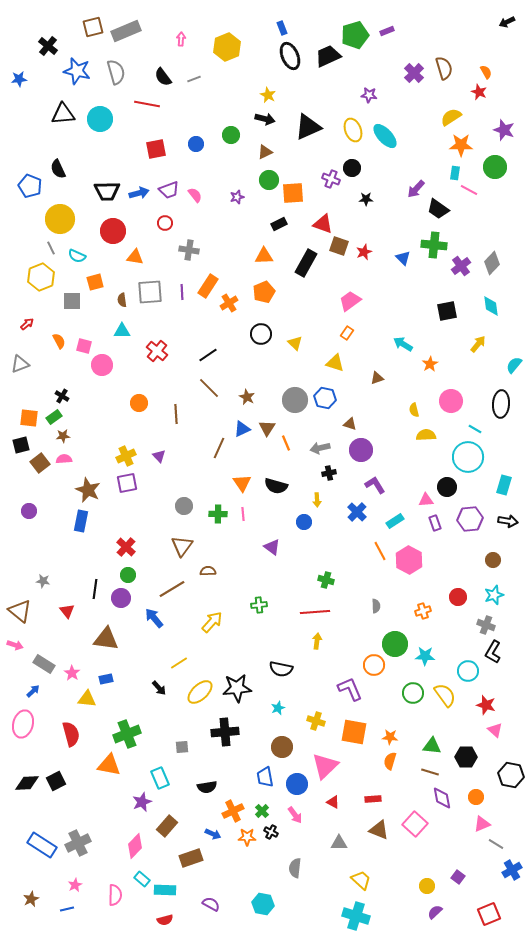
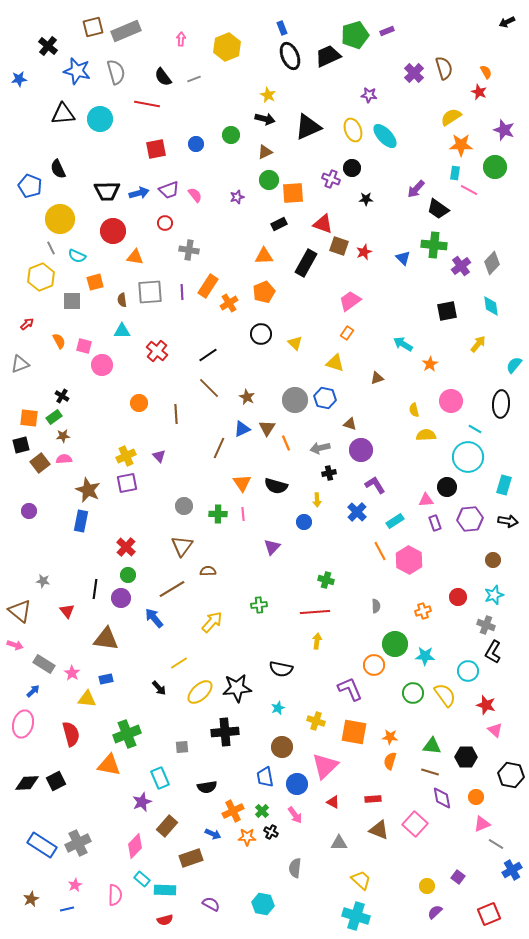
purple triangle at (272, 547): rotated 36 degrees clockwise
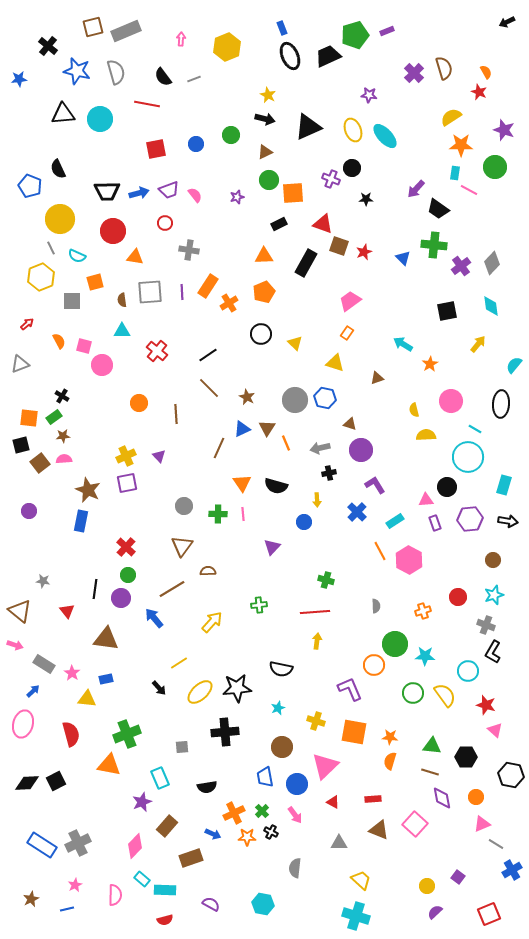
orange cross at (233, 811): moved 1 px right, 2 px down
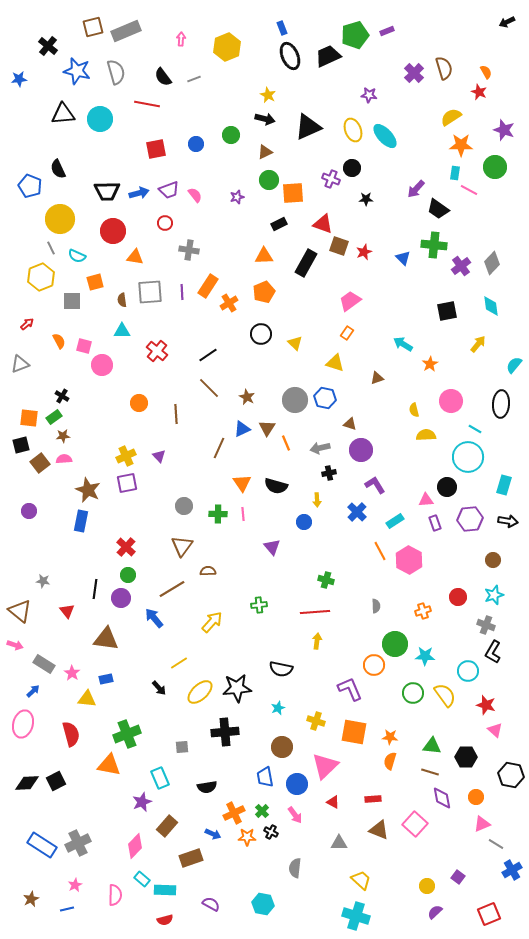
purple triangle at (272, 547): rotated 24 degrees counterclockwise
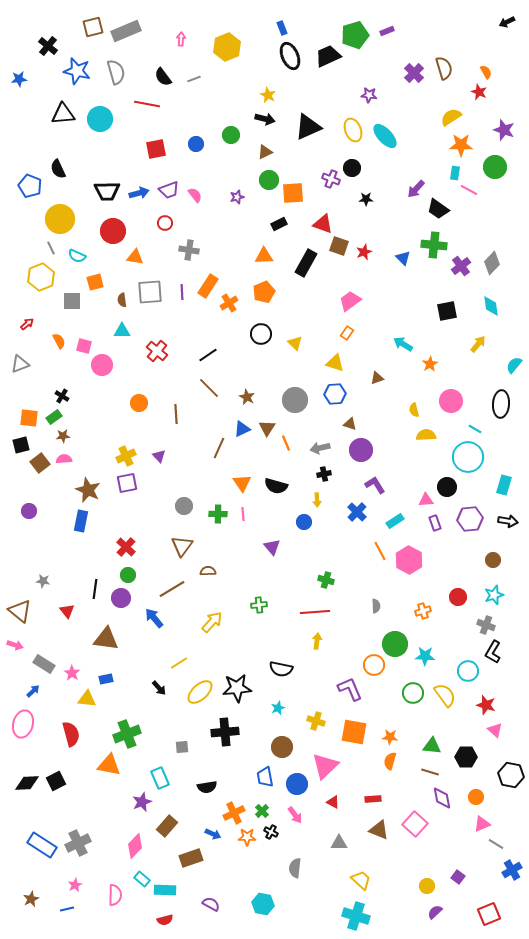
blue hexagon at (325, 398): moved 10 px right, 4 px up; rotated 15 degrees counterclockwise
black cross at (329, 473): moved 5 px left, 1 px down
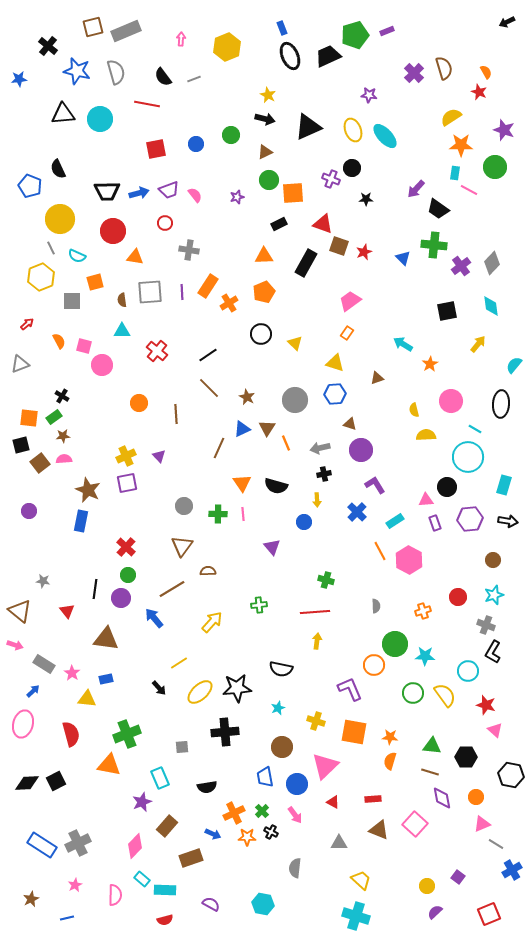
blue line at (67, 909): moved 9 px down
